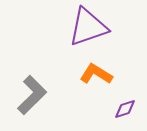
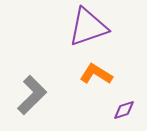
purple diamond: moved 1 px left, 1 px down
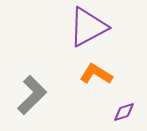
purple triangle: rotated 9 degrees counterclockwise
purple diamond: moved 2 px down
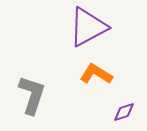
gray L-shape: rotated 27 degrees counterclockwise
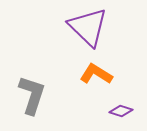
purple triangle: rotated 48 degrees counterclockwise
purple diamond: moved 3 px left, 1 px up; rotated 35 degrees clockwise
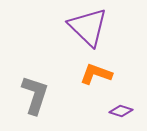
orange L-shape: rotated 12 degrees counterclockwise
gray L-shape: moved 3 px right
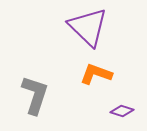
purple diamond: moved 1 px right
